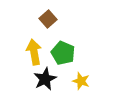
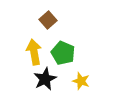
brown square: moved 1 px down
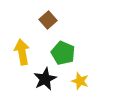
yellow arrow: moved 12 px left
yellow star: moved 1 px left
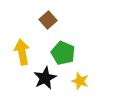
black star: moved 1 px up
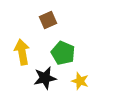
brown square: rotated 18 degrees clockwise
black star: rotated 15 degrees clockwise
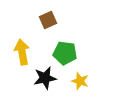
green pentagon: moved 2 px right; rotated 15 degrees counterclockwise
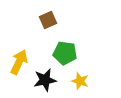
yellow arrow: moved 3 px left, 10 px down; rotated 35 degrees clockwise
black star: moved 2 px down
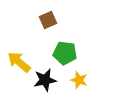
yellow arrow: rotated 75 degrees counterclockwise
yellow star: moved 1 px left, 1 px up
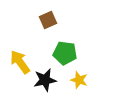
yellow arrow: moved 1 px right; rotated 15 degrees clockwise
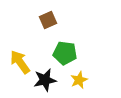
yellow star: rotated 30 degrees clockwise
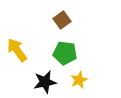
brown square: moved 14 px right; rotated 12 degrees counterclockwise
yellow arrow: moved 3 px left, 12 px up
black star: moved 2 px down
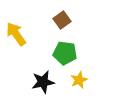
yellow arrow: moved 1 px left, 16 px up
black star: moved 2 px left
